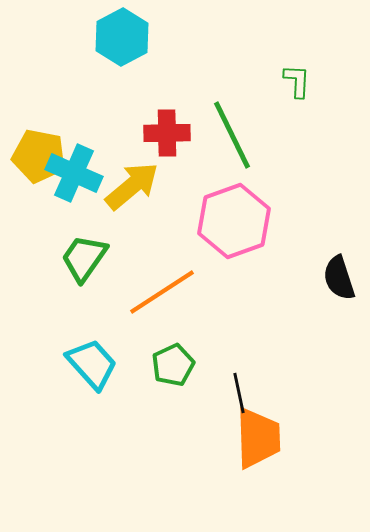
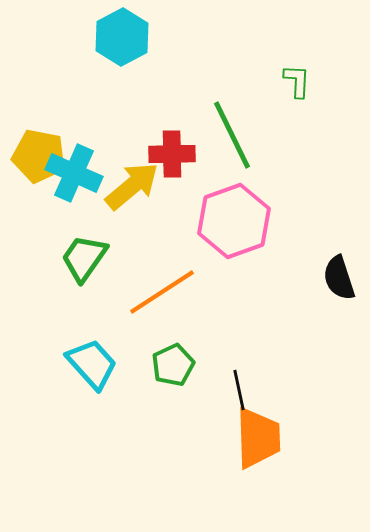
red cross: moved 5 px right, 21 px down
black line: moved 3 px up
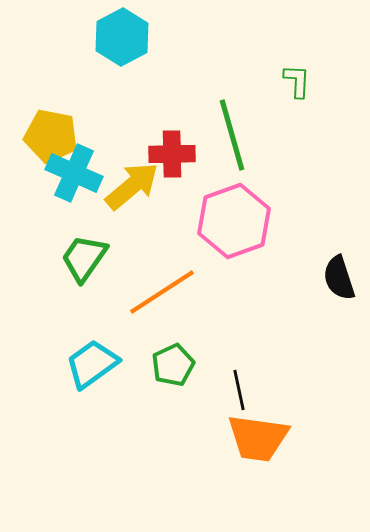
green line: rotated 10 degrees clockwise
yellow pentagon: moved 12 px right, 20 px up
cyan trapezoid: rotated 84 degrees counterclockwise
orange trapezoid: rotated 100 degrees clockwise
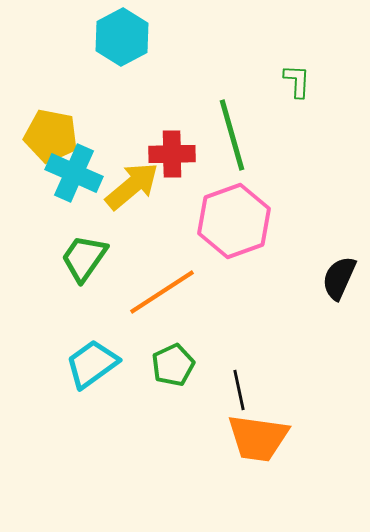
black semicircle: rotated 42 degrees clockwise
